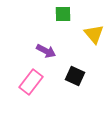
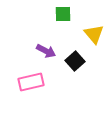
black square: moved 15 px up; rotated 24 degrees clockwise
pink rectangle: rotated 40 degrees clockwise
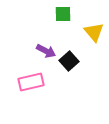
yellow triangle: moved 2 px up
black square: moved 6 px left
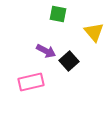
green square: moved 5 px left; rotated 12 degrees clockwise
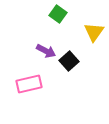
green square: rotated 24 degrees clockwise
yellow triangle: rotated 15 degrees clockwise
pink rectangle: moved 2 px left, 2 px down
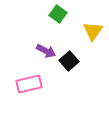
yellow triangle: moved 1 px left, 1 px up
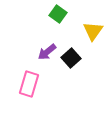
purple arrow: moved 1 px right, 1 px down; rotated 114 degrees clockwise
black square: moved 2 px right, 3 px up
pink rectangle: rotated 60 degrees counterclockwise
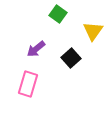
purple arrow: moved 11 px left, 3 px up
pink rectangle: moved 1 px left
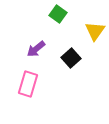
yellow triangle: moved 2 px right
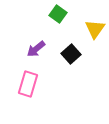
yellow triangle: moved 2 px up
black square: moved 4 px up
